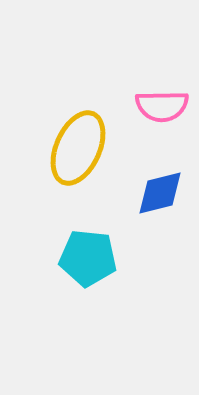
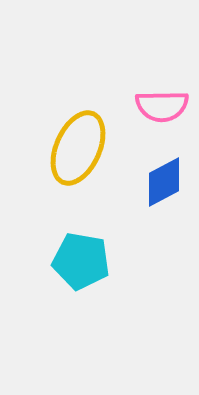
blue diamond: moved 4 px right, 11 px up; rotated 14 degrees counterclockwise
cyan pentagon: moved 7 px left, 3 px down; rotated 4 degrees clockwise
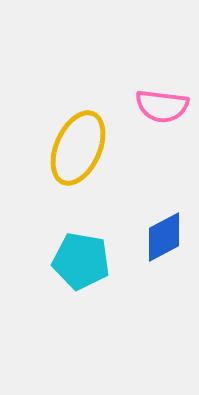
pink semicircle: rotated 8 degrees clockwise
blue diamond: moved 55 px down
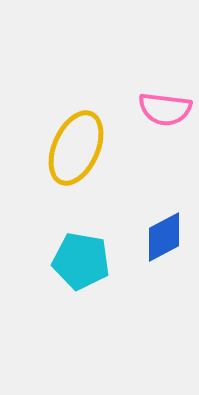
pink semicircle: moved 3 px right, 3 px down
yellow ellipse: moved 2 px left
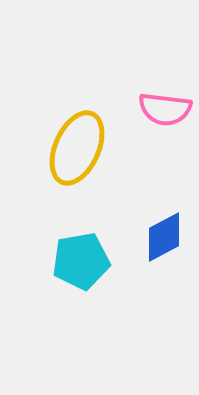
yellow ellipse: moved 1 px right
cyan pentagon: rotated 20 degrees counterclockwise
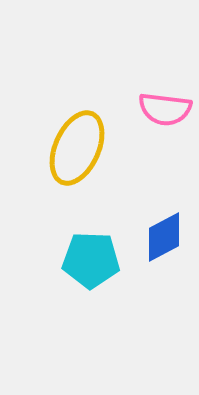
cyan pentagon: moved 10 px right, 1 px up; rotated 12 degrees clockwise
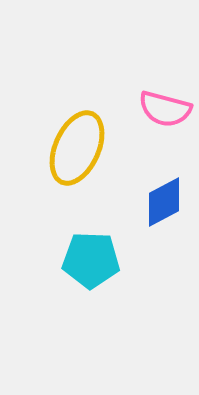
pink semicircle: rotated 8 degrees clockwise
blue diamond: moved 35 px up
